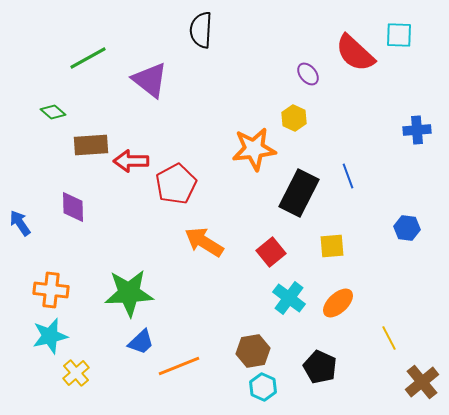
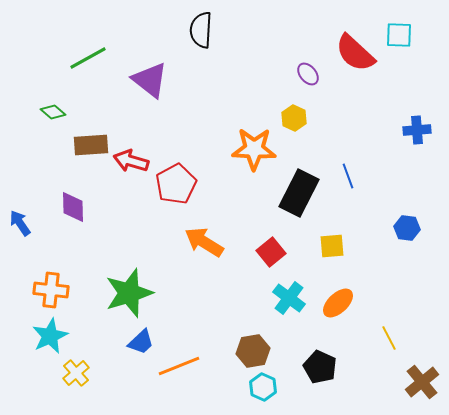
orange star: rotated 9 degrees clockwise
red arrow: rotated 16 degrees clockwise
green star: rotated 15 degrees counterclockwise
cyan star: rotated 12 degrees counterclockwise
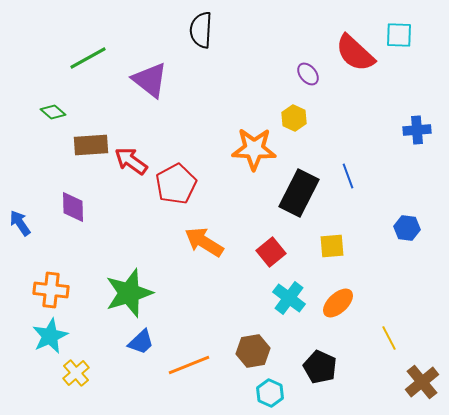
red arrow: rotated 20 degrees clockwise
orange line: moved 10 px right, 1 px up
cyan hexagon: moved 7 px right, 6 px down
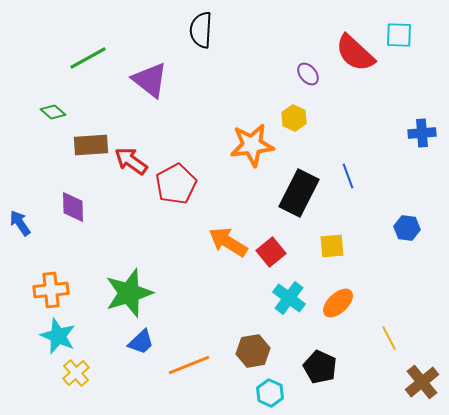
blue cross: moved 5 px right, 3 px down
orange star: moved 2 px left, 4 px up; rotated 9 degrees counterclockwise
orange arrow: moved 24 px right
orange cross: rotated 12 degrees counterclockwise
cyan star: moved 8 px right; rotated 24 degrees counterclockwise
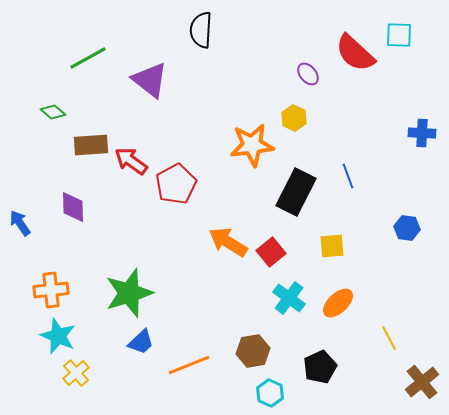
blue cross: rotated 8 degrees clockwise
black rectangle: moved 3 px left, 1 px up
black pentagon: rotated 24 degrees clockwise
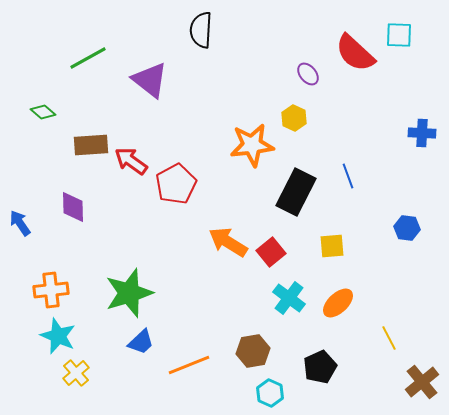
green diamond: moved 10 px left
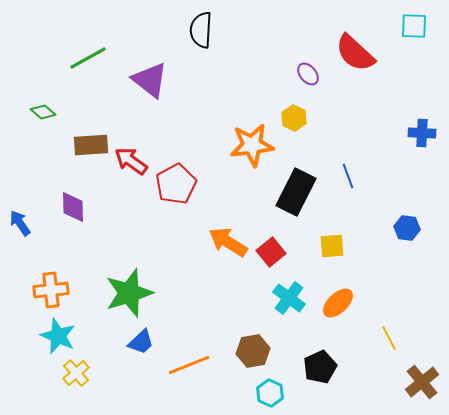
cyan square: moved 15 px right, 9 px up
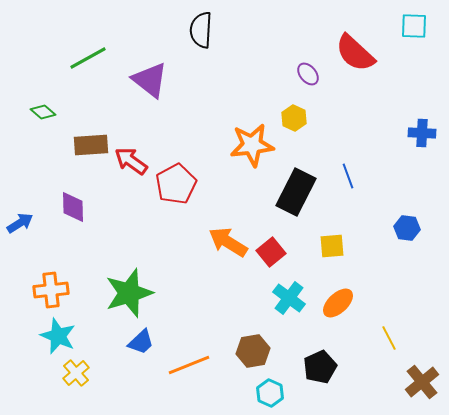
blue arrow: rotated 92 degrees clockwise
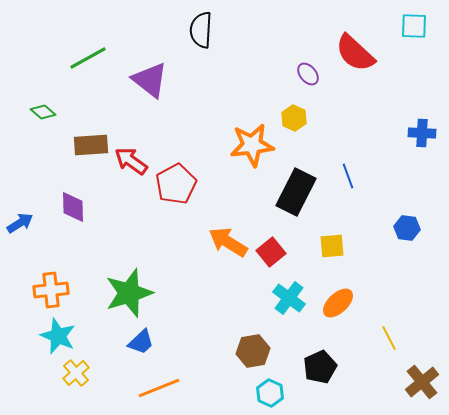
orange line: moved 30 px left, 23 px down
